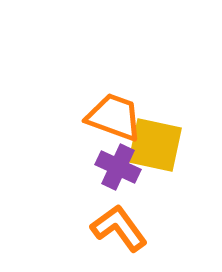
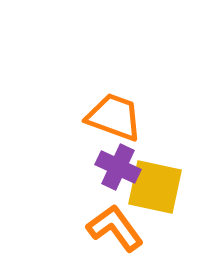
yellow square: moved 42 px down
orange L-shape: moved 4 px left
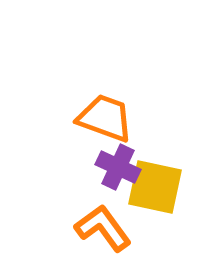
orange trapezoid: moved 9 px left, 1 px down
orange L-shape: moved 12 px left
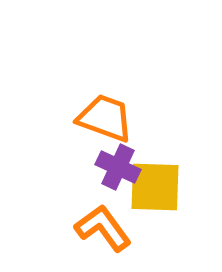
yellow square: rotated 10 degrees counterclockwise
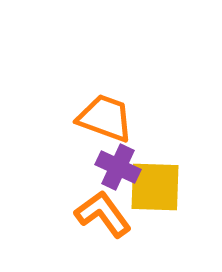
orange L-shape: moved 14 px up
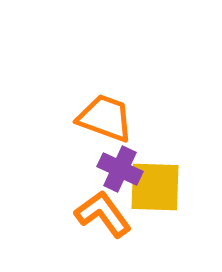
purple cross: moved 2 px right, 2 px down
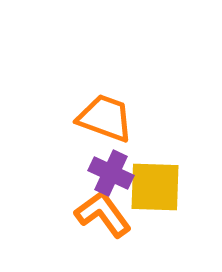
purple cross: moved 9 px left, 4 px down
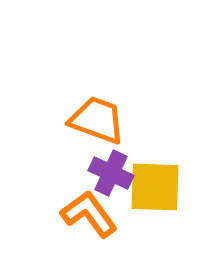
orange trapezoid: moved 8 px left, 2 px down
orange L-shape: moved 14 px left
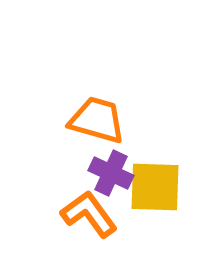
orange trapezoid: rotated 4 degrees counterclockwise
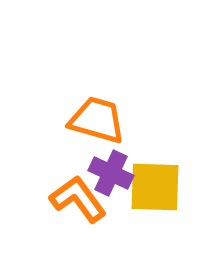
orange L-shape: moved 11 px left, 15 px up
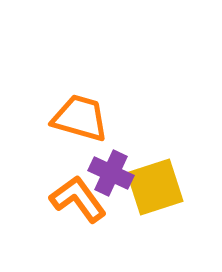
orange trapezoid: moved 17 px left, 2 px up
yellow square: rotated 20 degrees counterclockwise
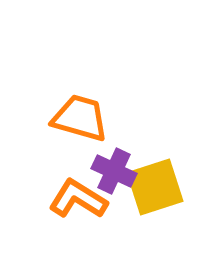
purple cross: moved 3 px right, 2 px up
orange L-shape: rotated 22 degrees counterclockwise
